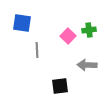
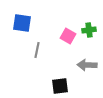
pink square: rotated 14 degrees counterclockwise
gray line: rotated 14 degrees clockwise
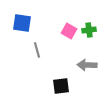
pink square: moved 1 px right, 5 px up
gray line: rotated 28 degrees counterclockwise
black square: moved 1 px right
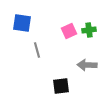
pink square: rotated 35 degrees clockwise
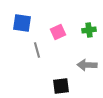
pink square: moved 11 px left, 1 px down
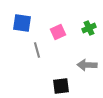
green cross: moved 2 px up; rotated 16 degrees counterclockwise
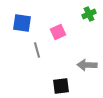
green cross: moved 14 px up
